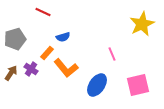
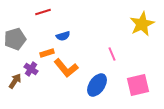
red line: rotated 42 degrees counterclockwise
blue semicircle: moved 1 px up
orange rectangle: rotated 32 degrees clockwise
brown arrow: moved 4 px right, 8 px down
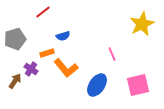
red line: rotated 21 degrees counterclockwise
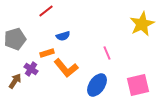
red line: moved 3 px right, 1 px up
pink line: moved 5 px left, 1 px up
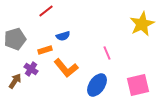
orange rectangle: moved 2 px left, 3 px up
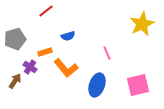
blue semicircle: moved 5 px right
orange rectangle: moved 2 px down
purple cross: moved 1 px left, 2 px up
blue ellipse: rotated 15 degrees counterclockwise
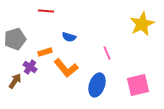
red line: rotated 42 degrees clockwise
blue semicircle: moved 1 px right, 1 px down; rotated 32 degrees clockwise
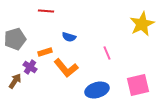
blue ellipse: moved 5 px down; rotated 55 degrees clockwise
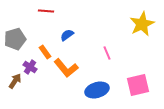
blue semicircle: moved 2 px left, 2 px up; rotated 128 degrees clockwise
orange rectangle: rotated 72 degrees clockwise
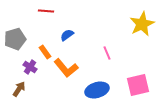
brown arrow: moved 4 px right, 8 px down
